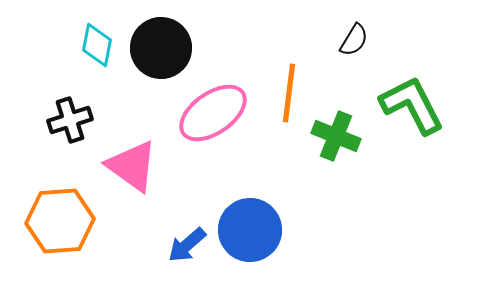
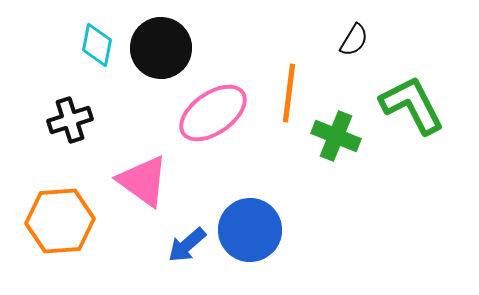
pink triangle: moved 11 px right, 15 px down
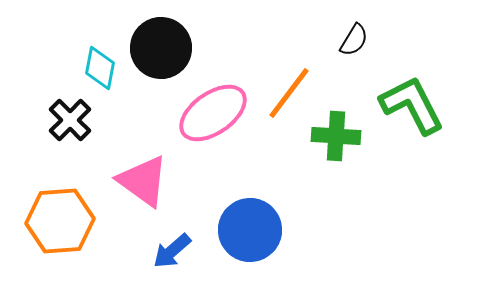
cyan diamond: moved 3 px right, 23 px down
orange line: rotated 30 degrees clockwise
black cross: rotated 27 degrees counterclockwise
green cross: rotated 18 degrees counterclockwise
blue arrow: moved 15 px left, 6 px down
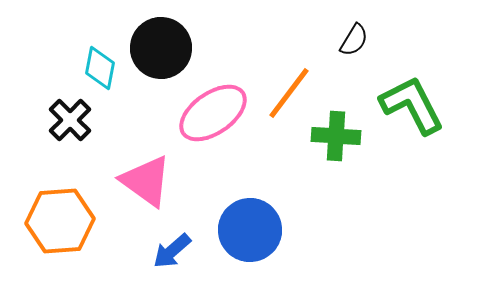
pink triangle: moved 3 px right
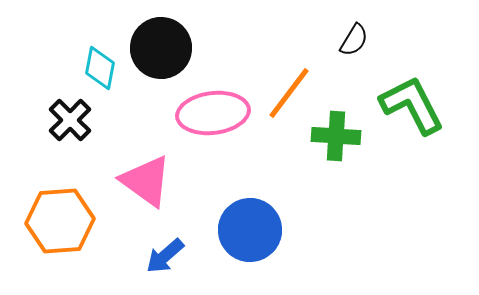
pink ellipse: rotated 28 degrees clockwise
blue arrow: moved 7 px left, 5 px down
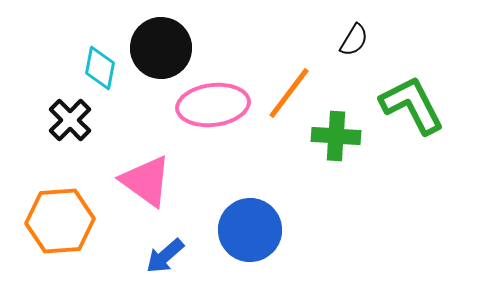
pink ellipse: moved 8 px up
